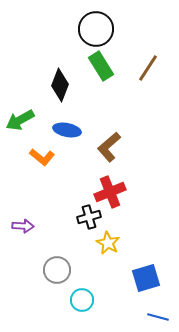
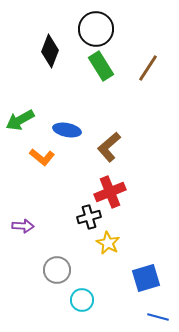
black diamond: moved 10 px left, 34 px up
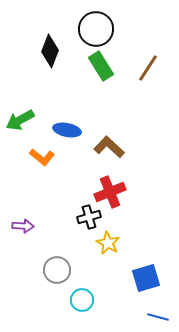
brown L-shape: rotated 84 degrees clockwise
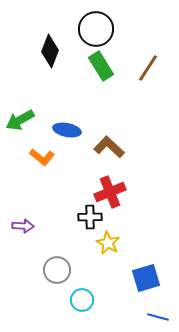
black cross: moved 1 px right; rotated 15 degrees clockwise
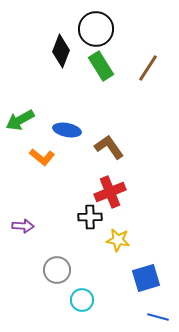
black diamond: moved 11 px right
brown L-shape: rotated 12 degrees clockwise
yellow star: moved 10 px right, 3 px up; rotated 20 degrees counterclockwise
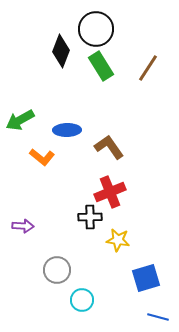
blue ellipse: rotated 12 degrees counterclockwise
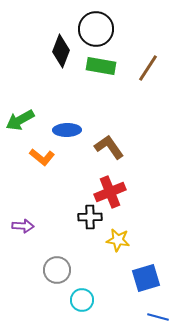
green rectangle: rotated 48 degrees counterclockwise
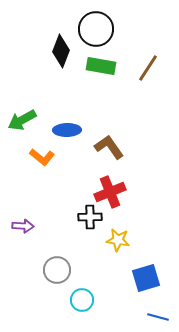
green arrow: moved 2 px right
